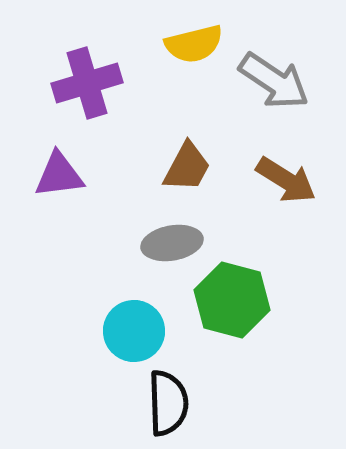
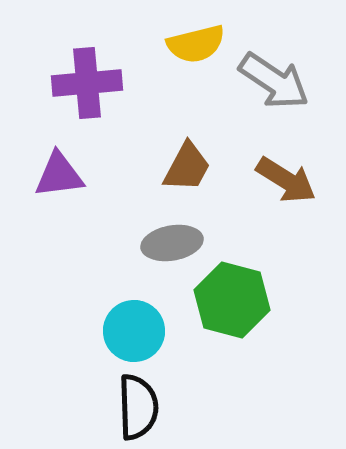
yellow semicircle: moved 2 px right
purple cross: rotated 12 degrees clockwise
black semicircle: moved 30 px left, 4 px down
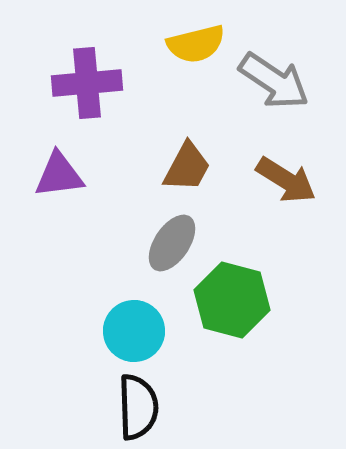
gray ellipse: rotated 46 degrees counterclockwise
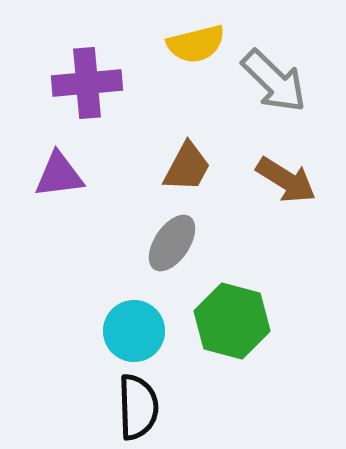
gray arrow: rotated 10 degrees clockwise
green hexagon: moved 21 px down
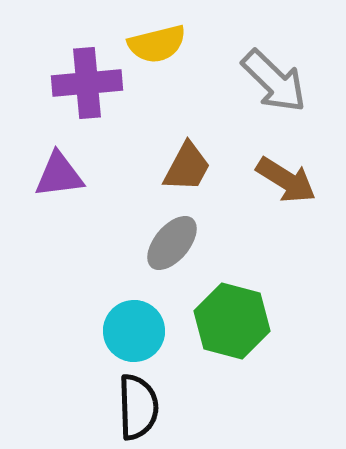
yellow semicircle: moved 39 px left
gray ellipse: rotated 6 degrees clockwise
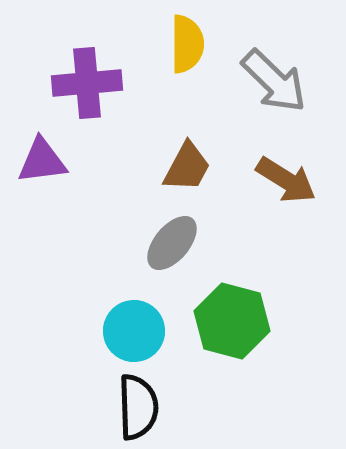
yellow semicircle: moved 30 px right; rotated 76 degrees counterclockwise
purple triangle: moved 17 px left, 14 px up
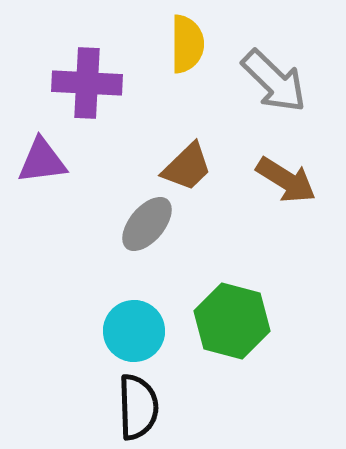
purple cross: rotated 8 degrees clockwise
brown trapezoid: rotated 18 degrees clockwise
gray ellipse: moved 25 px left, 19 px up
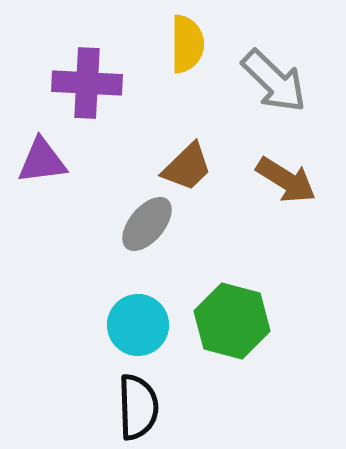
cyan circle: moved 4 px right, 6 px up
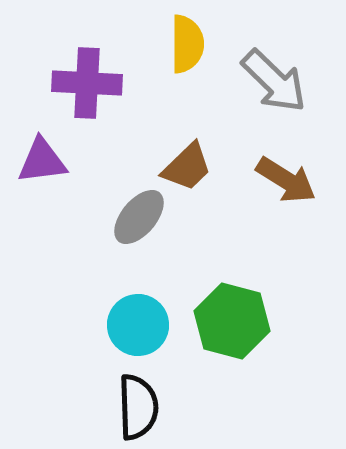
gray ellipse: moved 8 px left, 7 px up
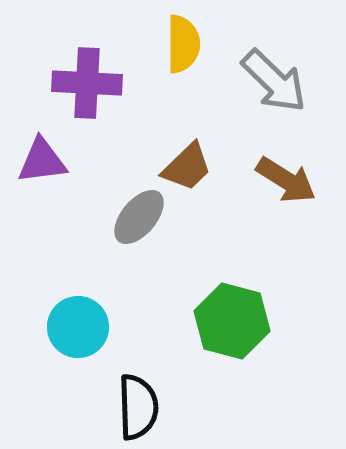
yellow semicircle: moved 4 px left
cyan circle: moved 60 px left, 2 px down
